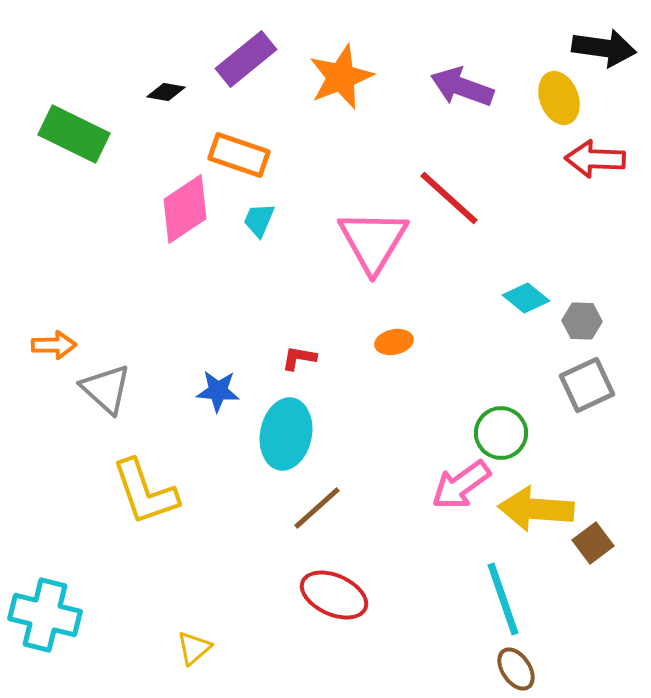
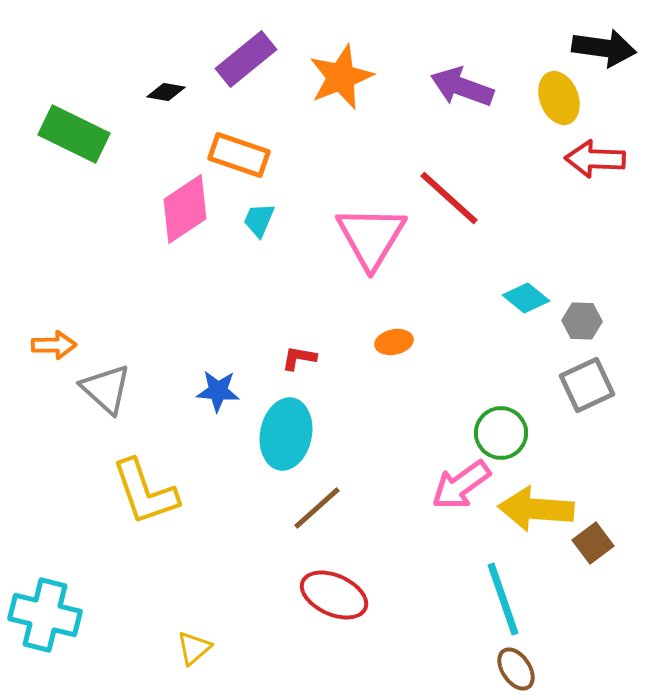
pink triangle: moved 2 px left, 4 px up
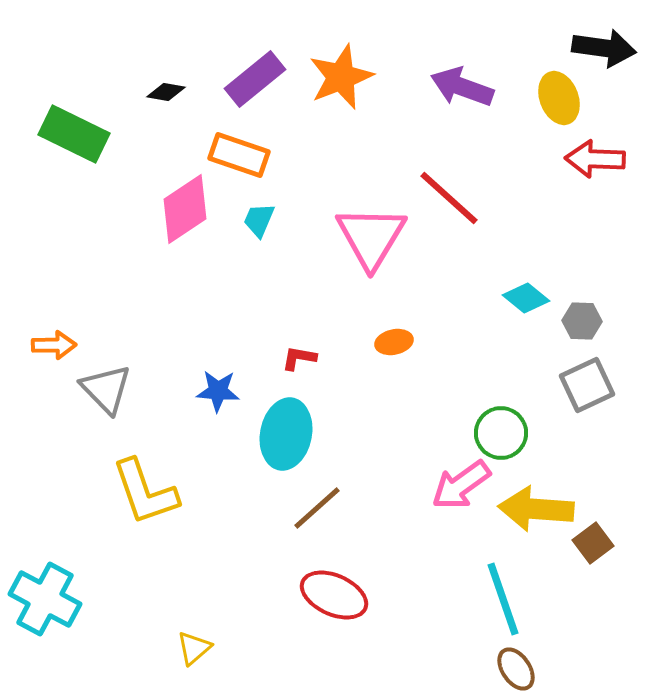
purple rectangle: moved 9 px right, 20 px down
gray triangle: rotated 4 degrees clockwise
cyan cross: moved 16 px up; rotated 14 degrees clockwise
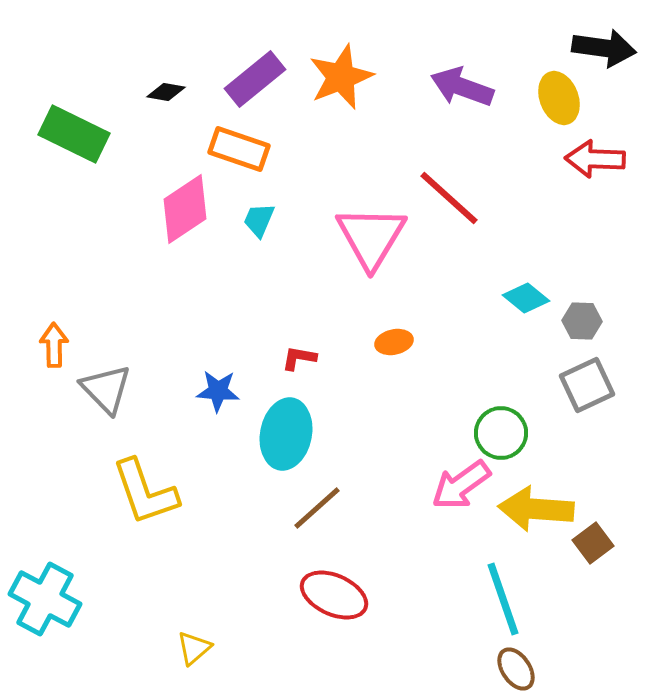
orange rectangle: moved 6 px up
orange arrow: rotated 90 degrees counterclockwise
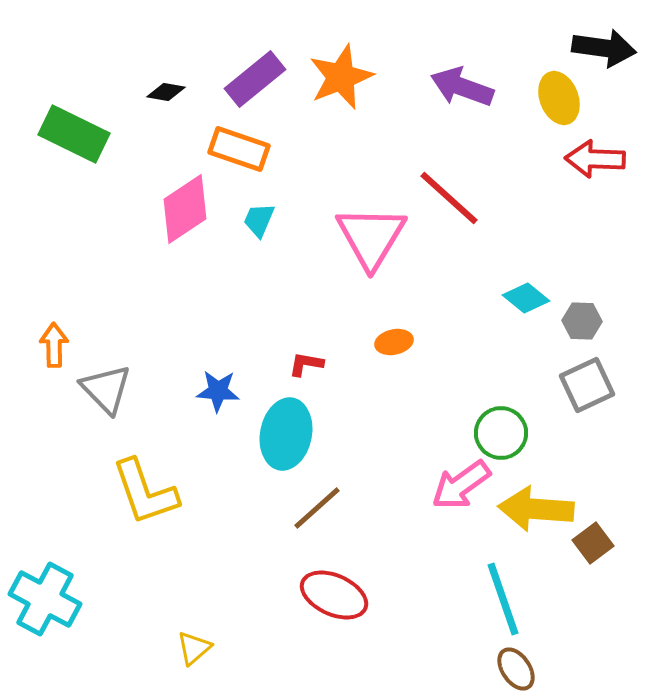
red L-shape: moved 7 px right, 6 px down
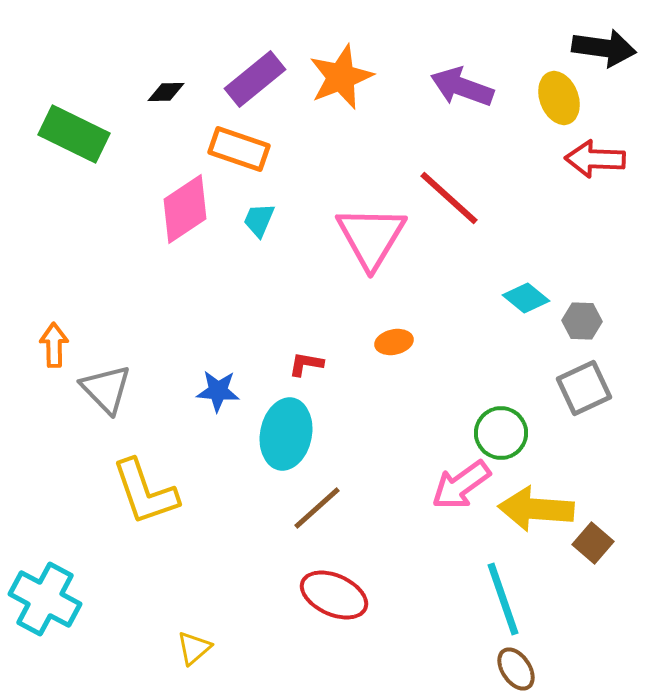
black diamond: rotated 12 degrees counterclockwise
gray square: moved 3 px left, 3 px down
brown square: rotated 12 degrees counterclockwise
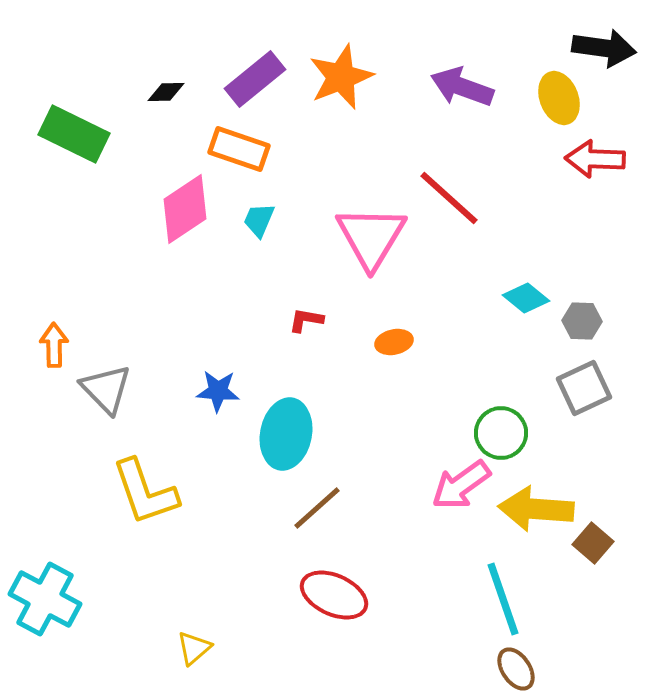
red L-shape: moved 44 px up
